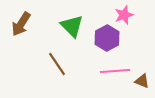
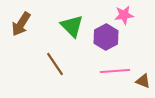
pink star: rotated 12 degrees clockwise
purple hexagon: moved 1 px left, 1 px up
brown line: moved 2 px left
brown triangle: moved 1 px right
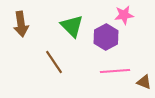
brown arrow: rotated 40 degrees counterclockwise
brown line: moved 1 px left, 2 px up
brown triangle: moved 1 px right, 1 px down
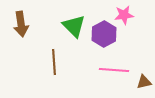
green triangle: moved 2 px right
purple hexagon: moved 2 px left, 3 px up
brown line: rotated 30 degrees clockwise
pink line: moved 1 px left, 1 px up; rotated 8 degrees clockwise
brown triangle: rotated 35 degrees counterclockwise
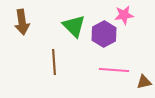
brown arrow: moved 1 px right, 2 px up
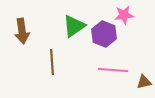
brown arrow: moved 9 px down
green triangle: rotated 40 degrees clockwise
purple hexagon: rotated 10 degrees counterclockwise
brown line: moved 2 px left
pink line: moved 1 px left
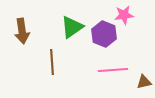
green triangle: moved 2 px left, 1 px down
pink line: rotated 8 degrees counterclockwise
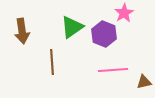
pink star: moved 2 px up; rotated 24 degrees counterclockwise
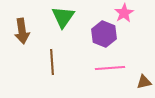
green triangle: moved 9 px left, 10 px up; rotated 20 degrees counterclockwise
pink line: moved 3 px left, 2 px up
